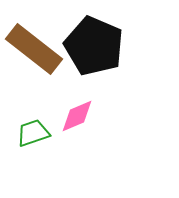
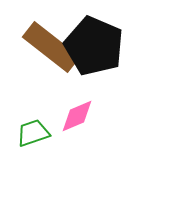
brown rectangle: moved 17 px right, 2 px up
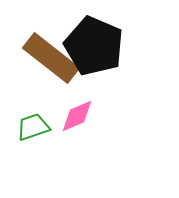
brown rectangle: moved 11 px down
green trapezoid: moved 6 px up
